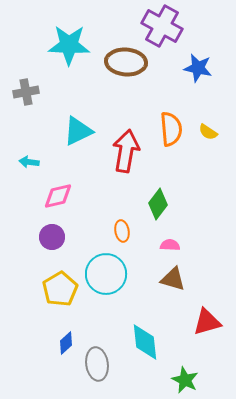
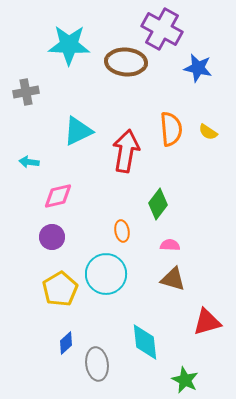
purple cross: moved 3 px down
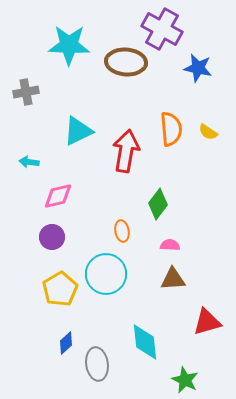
brown triangle: rotated 20 degrees counterclockwise
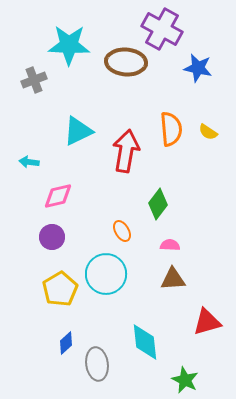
gray cross: moved 8 px right, 12 px up; rotated 10 degrees counterclockwise
orange ellipse: rotated 20 degrees counterclockwise
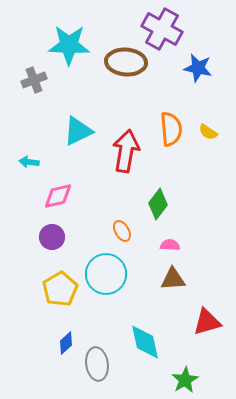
cyan diamond: rotated 6 degrees counterclockwise
green star: rotated 16 degrees clockwise
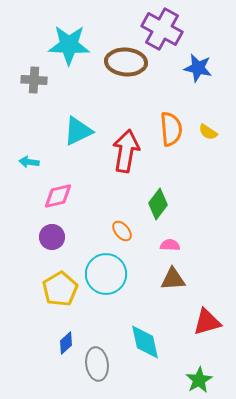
gray cross: rotated 25 degrees clockwise
orange ellipse: rotated 10 degrees counterclockwise
green star: moved 14 px right
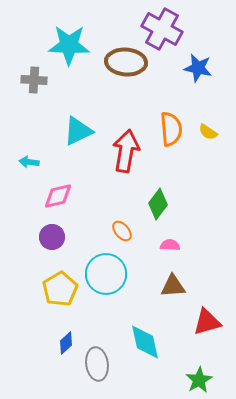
brown triangle: moved 7 px down
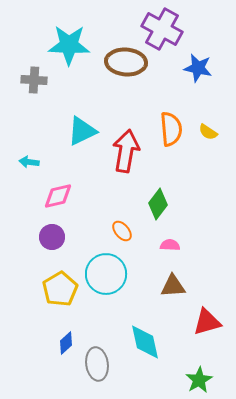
cyan triangle: moved 4 px right
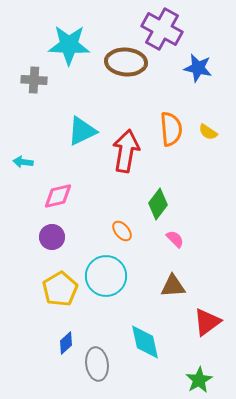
cyan arrow: moved 6 px left
pink semicircle: moved 5 px right, 6 px up; rotated 42 degrees clockwise
cyan circle: moved 2 px down
red triangle: rotated 20 degrees counterclockwise
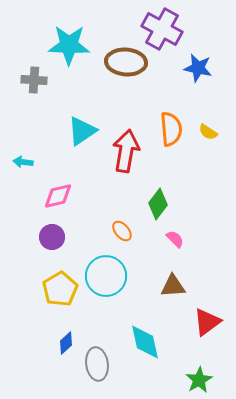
cyan triangle: rotated 8 degrees counterclockwise
